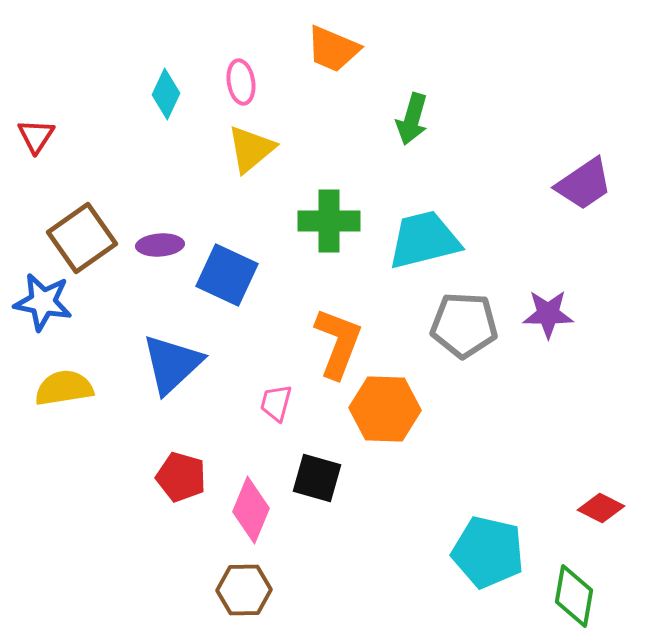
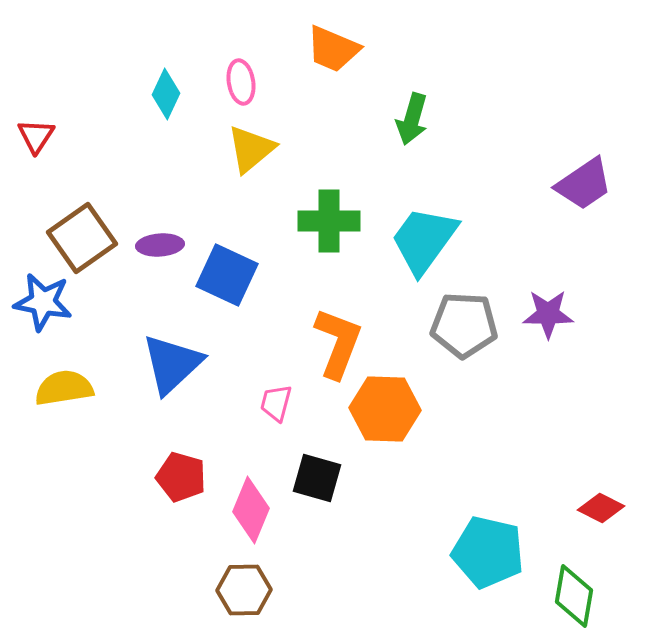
cyan trapezoid: rotated 40 degrees counterclockwise
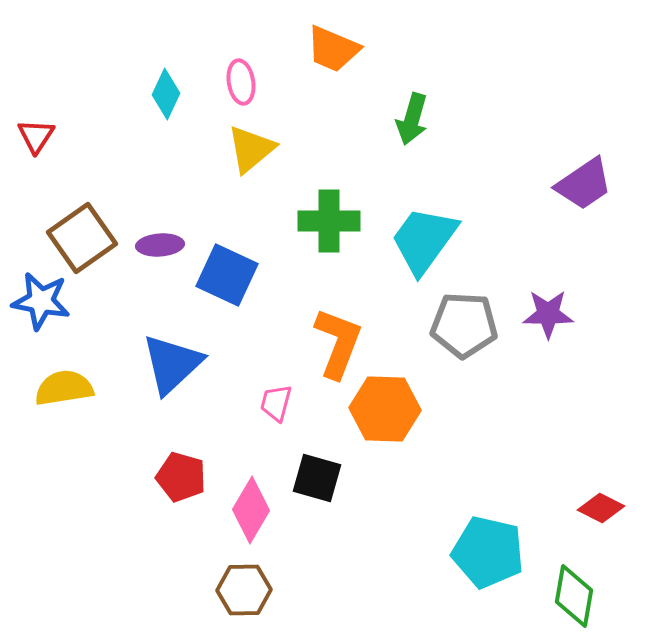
blue star: moved 2 px left, 1 px up
pink diamond: rotated 8 degrees clockwise
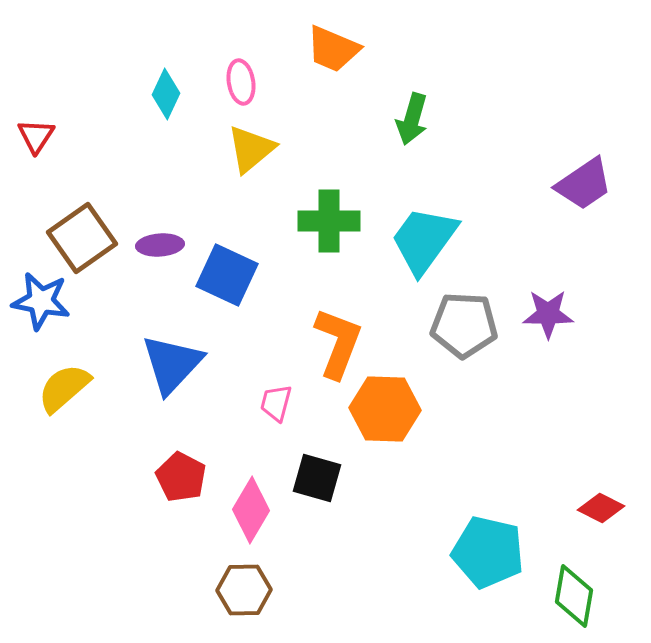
blue triangle: rotated 4 degrees counterclockwise
yellow semicircle: rotated 32 degrees counterclockwise
red pentagon: rotated 12 degrees clockwise
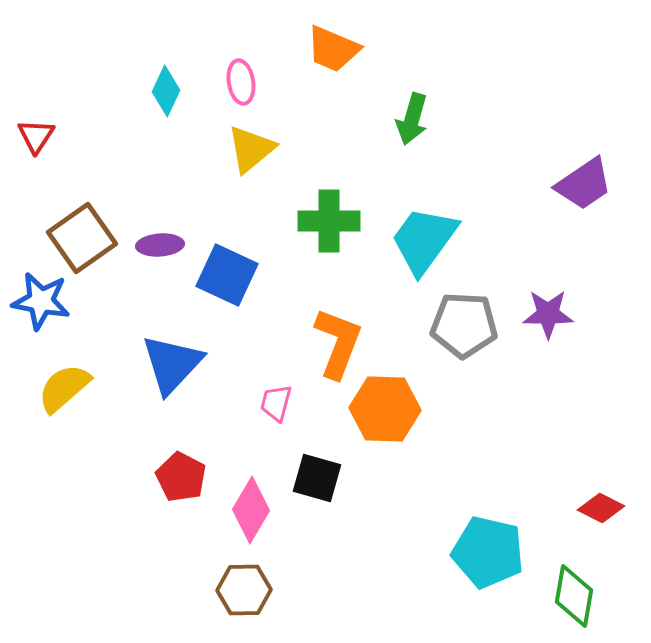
cyan diamond: moved 3 px up
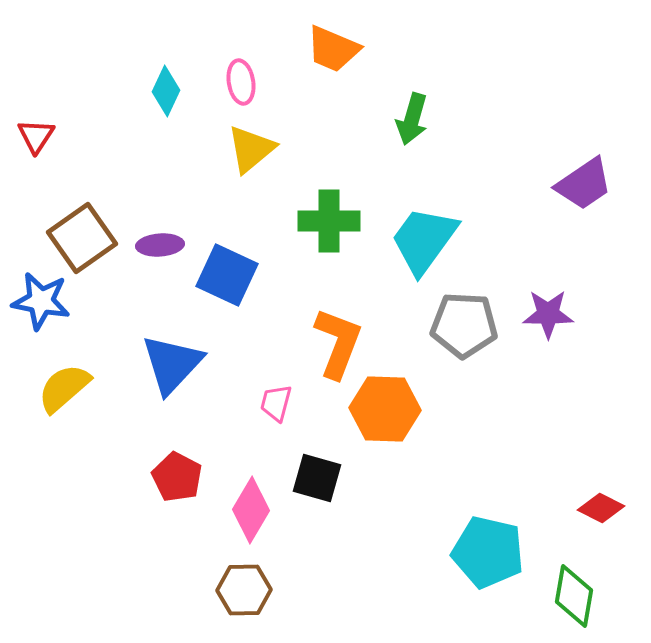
red pentagon: moved 4 px left
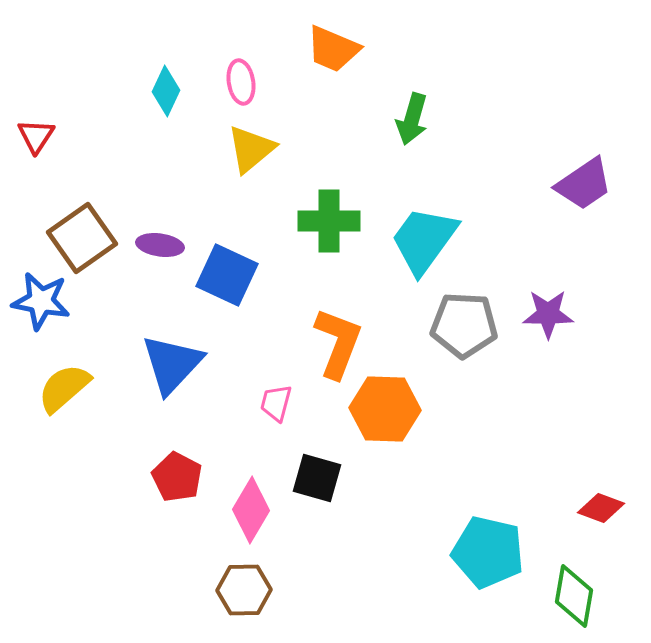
purple ellipse: rotated 12 degrees clockwise
red diamond: rotated 6 degrees counterclockwise
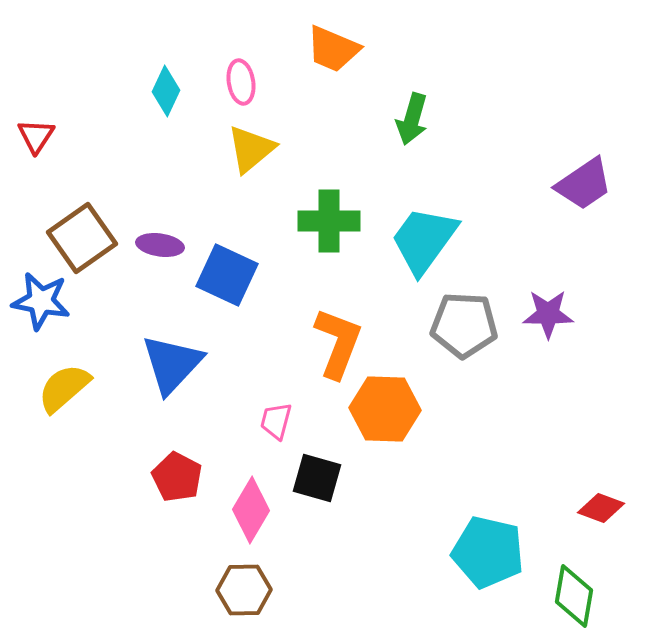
pink trapezoid: moved 18 px down
